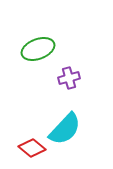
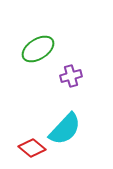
green ellipse: rotated 12 degrees counterclockwise
purple cross: moved 2 px right, 2 px up
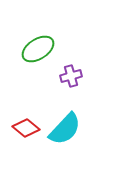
red diamond: moved 6 px left, 20 px up
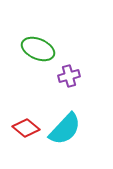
green ellipse: rotated 56 degrees clockwise
purple cross: moved 2 px left
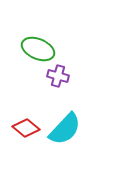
purple cross: moved 11 px left; rotated 30 degrees clockwise
